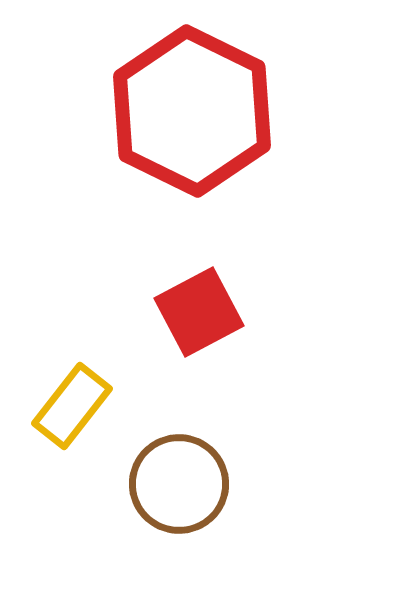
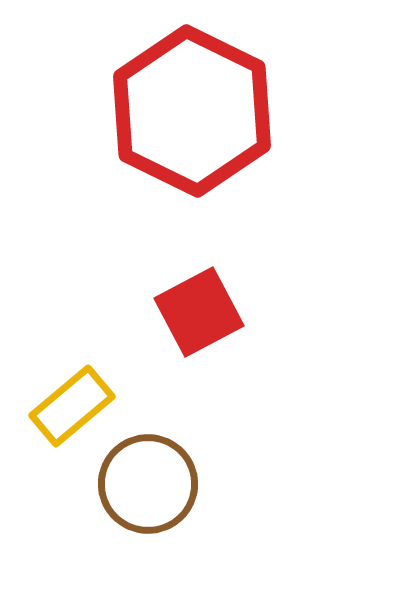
yellow rectangle: rotated 12 degrees clockwise
brown circle: moved 31 px left
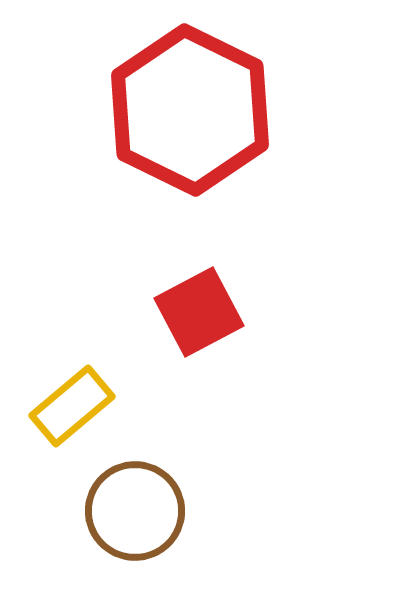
red hexagon: moved 2 px left, 1 px up
brown circle: moved 13 px left, 27 px down
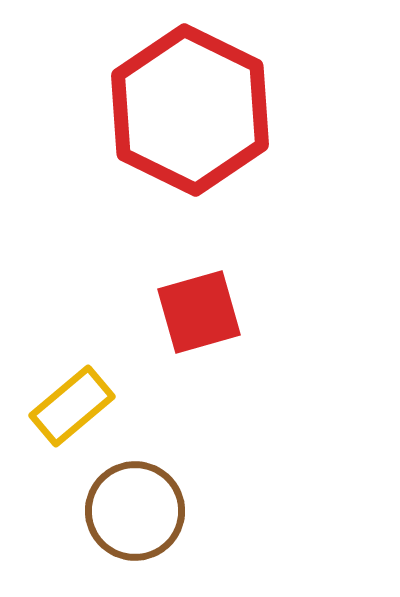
red square: rotated 12 degrees clockwise
